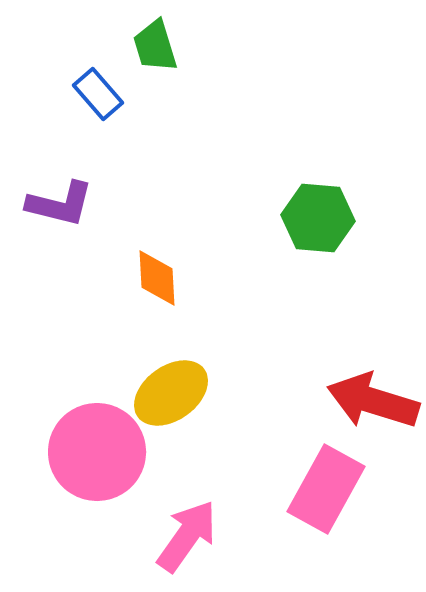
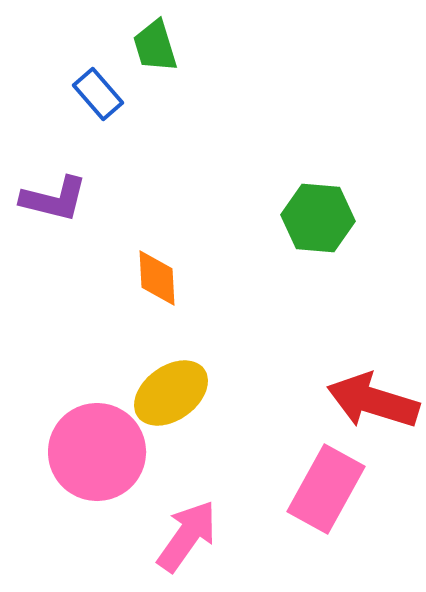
purple L-shape: moved 6 px left, 5 px up
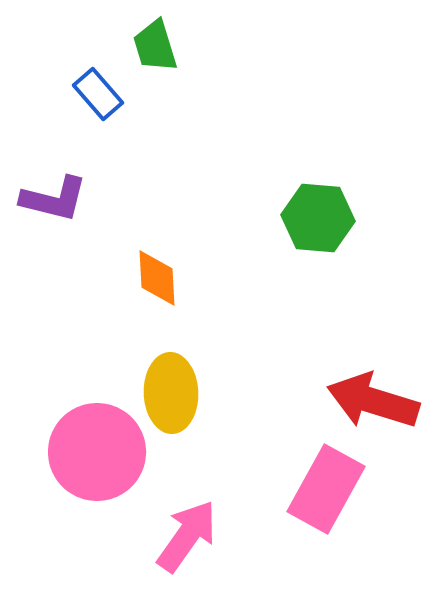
yellow ellipse: rotated 56 degrees counterclockwise
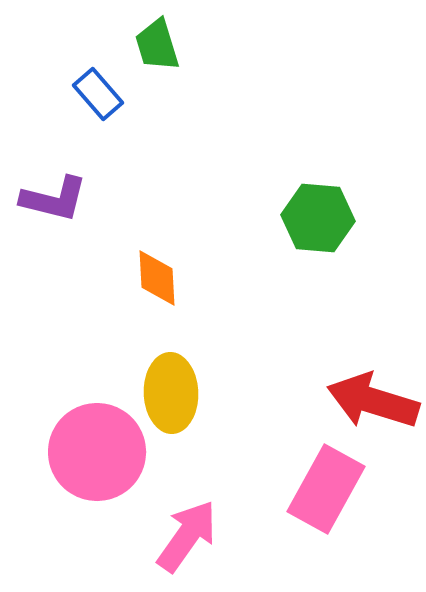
green trapezoid: moved 2 px right, 1 px up
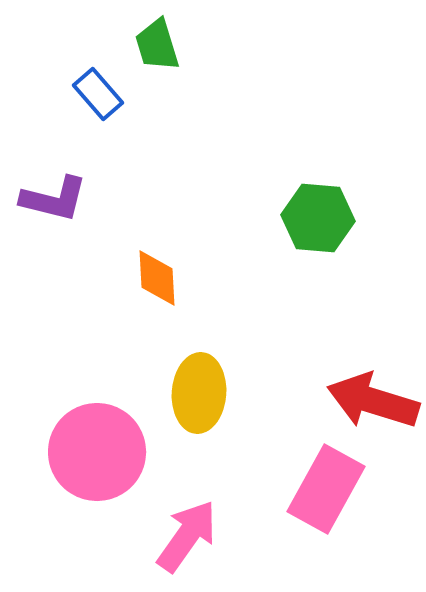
yellow ellipse: moved 28 px right; rotated 6 degrees clockwise
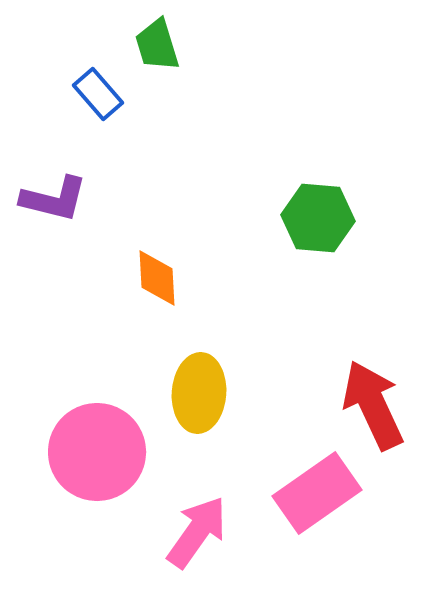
red arrow: moved 4 px down; rotated 48 degrees clockwise
pink rectangle: moved 9 px left, 4 px down; rotated 26 degrees clockwise
pink arrow: moved 10 px right, 4 px up
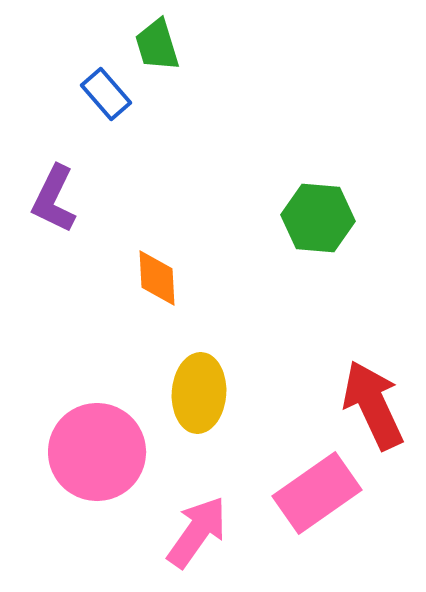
blue rectangle: moved 8 px right
purple L-shape: rotated 102 degrees clockwise
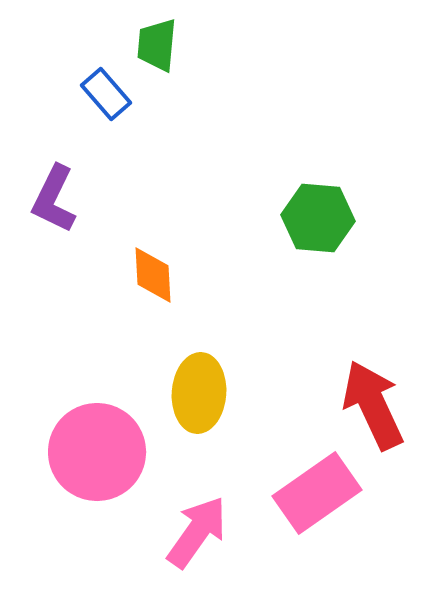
green trapezoid: rotated 22 degrees clockwise
orange diamond: moved 4 px left, 3 px up
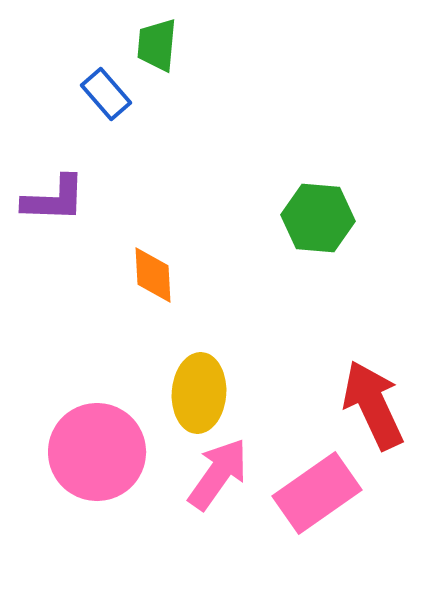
purple L-shape: rotated 114 degrees counterclockwise
pink arrow: moved 21 px right, 58 px up
